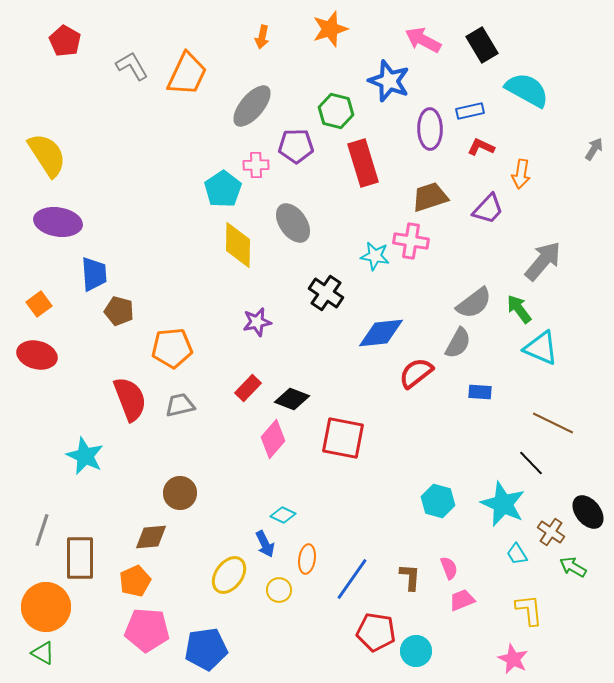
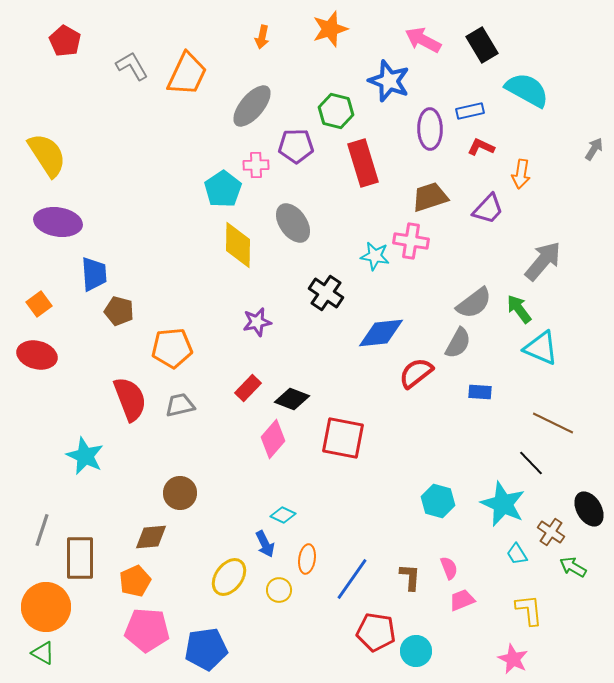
black ellipse at (588, 512): moved 1 px right, 3 px up; rotated 8 degrees clockwise
yellow ellipse at (229, 575): moved 2 px down
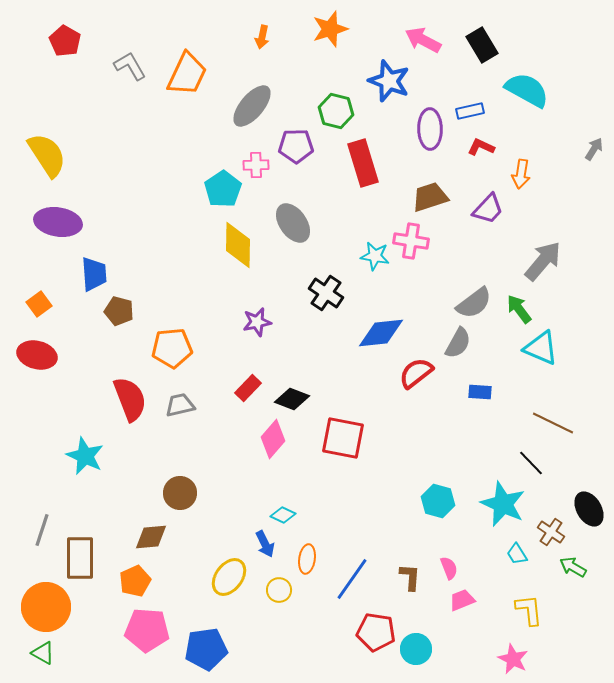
gray L-shape at (132, 66): moved 2 px left
cyan circle at (416, 651): moved 2 px up
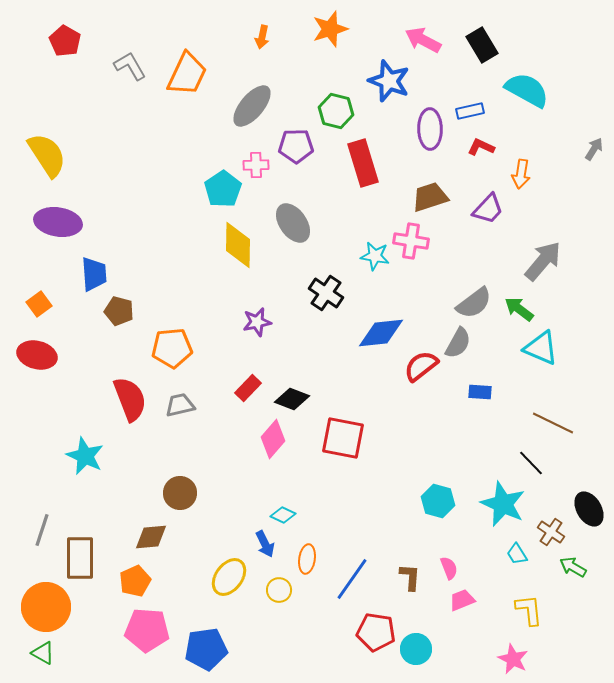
green arrow at (519, 309): rotated 16 degrees counterclockwise
red semicircle at (416, 373): moved 5 px right, 7 px up
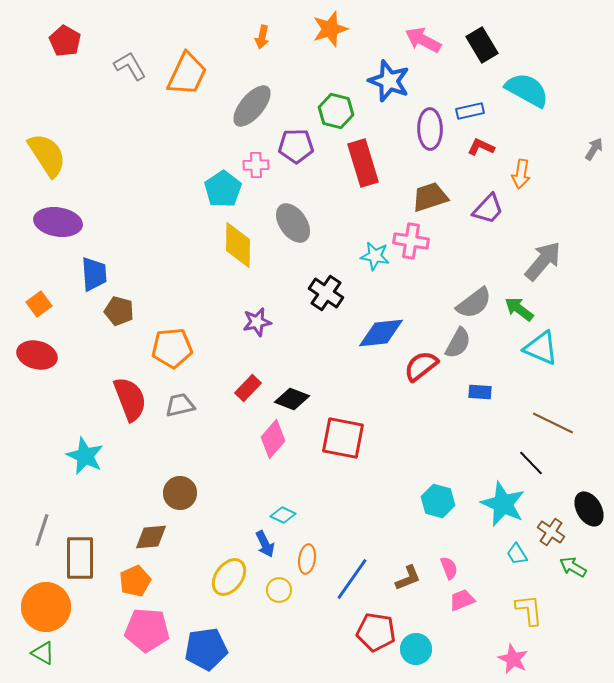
brown L-shape at (410, 577): moved 2 px left, 1 px down; rotated 64 degrees clockwise
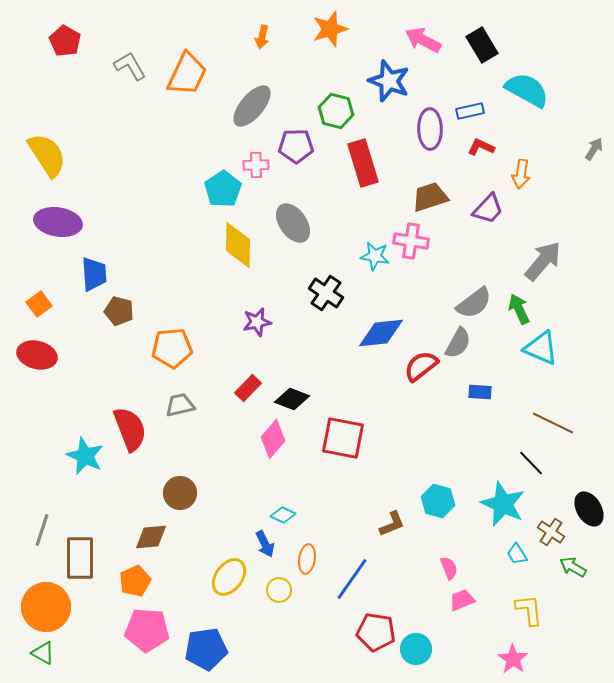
green arrow at (519, 309): rotated 28 degrees clockwise
red semicircle at (130, 399): moved 30 px down
brown L-shape at (408, 578): moved 16 px left, 54 px up
pink star at (513, 659): rotated 8 degrees clockwise
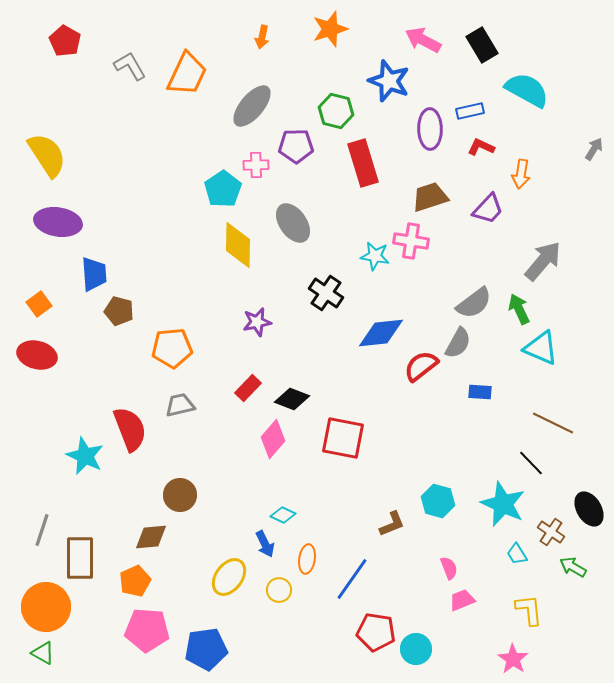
brown circle at (180, 493): moved 2 px down
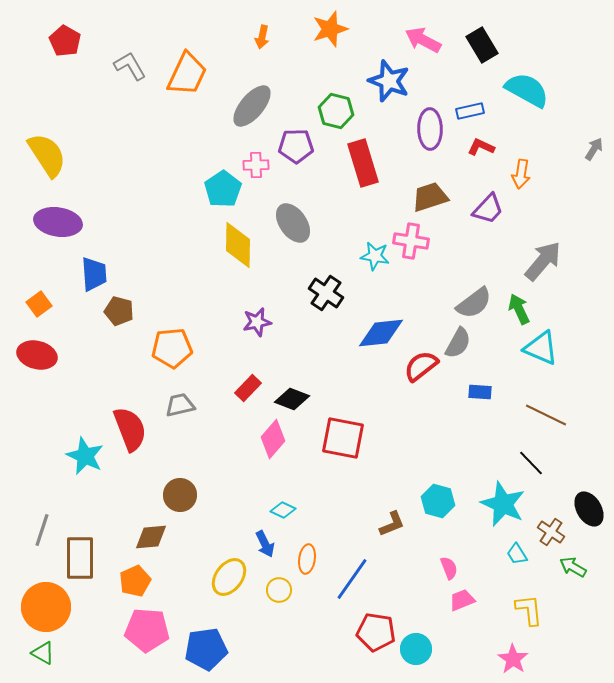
brown line at (553, 423): moved 7 px left, 8 px up
cyan diamond at (283, 515): moved 5 px up
